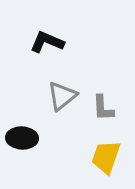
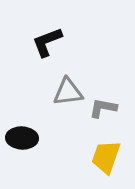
black L-shape: rotated 44 degrees counterclockwise
gray triangle: moved 6 px right, 4 px up; rotated 32 degrees clockwise
gray L-shape: rotated 104 degrees clockwise
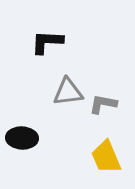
black L-shape: rotated 24 degrees clockwise
gray L-shape: moved 4 px up
yellow trapezoid: rotated 42 degrees counterclockwise
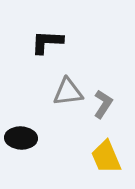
gray L-shape: rotated 112 degrees clockwise
black ellipse: moved 1 px left
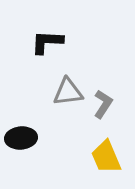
black ellipse: rotated 8 degrees counterclockwise
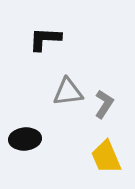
black L-shape: moved 2 px left, 3 px up
gray L-shape: moved 1 px right
black ellipse: moved 4 px right, 1 px down
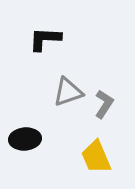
gray triangle: rotated 12 degrees counterclockwise
yellow trapezoid: moved 10 px left
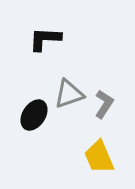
gray triangle: moved 1 px right, 2 px down
black ellipse: moved 9 px right, 24 px up; rotated 52 degrees counterclockwise
yellow trapezoid: moved 3 px right
